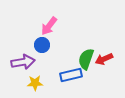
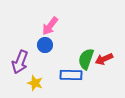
pink arrow: moved 1 px right
blue circle: moved 3 px right
purple arrow: moved 3 px left; rotated 120 degrees clockwise
blue rectangle: rotated 15 degrees clockwise
yellow star: rotated 21 degrees clockwise
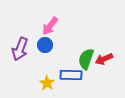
purple arrow: moved 13 px up
yellow star: moved 12 px right; rotated 14 degrees clockwise
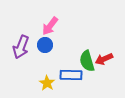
purple arrow: moved 1 px right, 2 px up
green semicircle: moved 1 px right, 2 px down; rotated 35 degrees counterclockwise
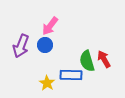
purple arrow: moved 1 px up
red arrow: rotated 84 degrees clockwise
